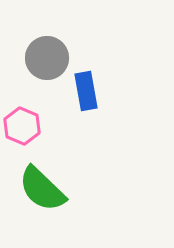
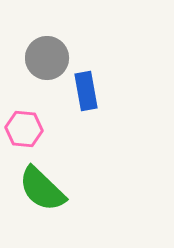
pink hexagon: moved 2 px right, 3 px down; rotated 18 degrees counterclockwise
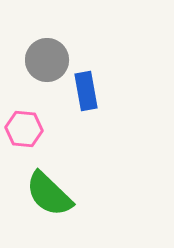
gray circle: moved 2 px down
green semicircle: moved 7 px right, 5 px down
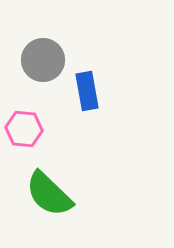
gray circle: moved 4 px left
blue rectangle: moved 1 px right
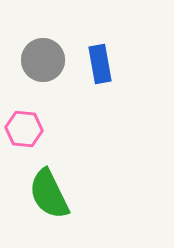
blue rectangle: moved 13 px right, 27 px up
green semicircle: rotated 20 degrees clockwise
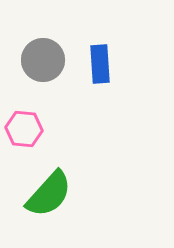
blue rectangle: rotated 6 degrees clockwise
green semicircle: rotated 112 degrees counterclockwise
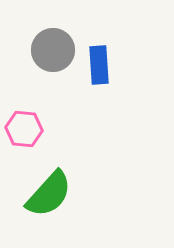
gray circle: moved 10 px right, 10 px up
blue rectangle: moved 1 px left, 1 px down
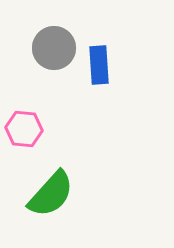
gray circle: moved 1 px right, 2 px up
green semicircle: moved 2 px right
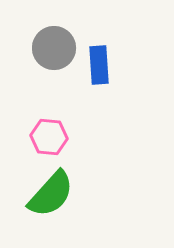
pink hexagon: moved 25 px right, 8 px down
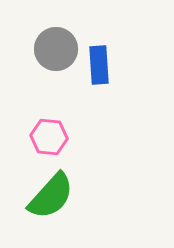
gray circle: moved 2 px right, 1 px down
green semicircle: moved 2 px down
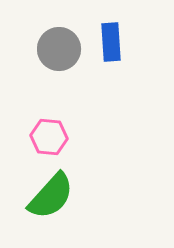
gray circle: moved 3 px right
blue rectangle: moved 12 px right, 23 px up
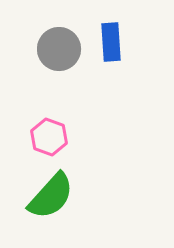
pink hexagon: rotated 15 degrees clockwise
